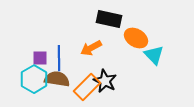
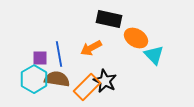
blue line: moved 4 px up; rotated 10 degrees counterclockwise
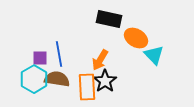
orange arrow: moved 9 px right, 12 px down; rotated 30 degrees counterclockwise
black star: rotated 10 degrees clockwise
orange rectangle: rotated 48 degrees counterclockwise
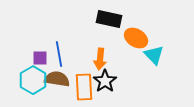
orange arrow: moved 1 px up; rotated 25 degrees counterclockwise
cyan hexagon: moved 1 px left, 1 px down
orange rectangle: moved 3 px left
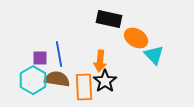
orange arrow: moved 2 px down
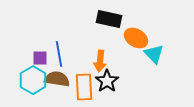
cyan triangle: moved 1 px up
black star: moved 2 px right
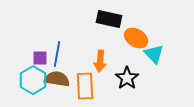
blue line: moved 2 px left; rotated 20 degrees clockwise
black star: moved 20 px right, 3 px up
orange rectangle: moved 1 px right, 1 px up
